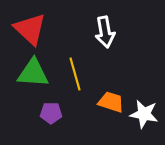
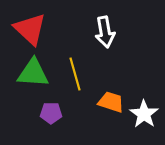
white star: rotated 24 degrees clockwise
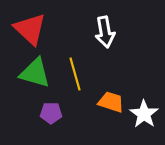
green triangle: moved 2 px right; rotated 12 degrees clockwise
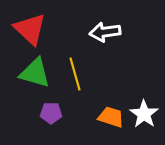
white arrow: rotated 92 degrees clockwise
orange trapezoid: moved 15 px down
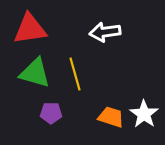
red triangle: rotated 51 degrees counterclockwise
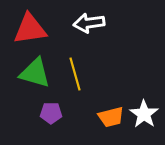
white arrow: moved 16 px left, 9 px up
orange trapezoid: rotated 148 degrees clockwise
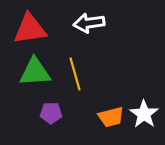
green triangle: moved 1 px up; rotated 20 degrees counterclockwise
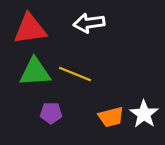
yellow line: rotated 52 degrees counterclockwise
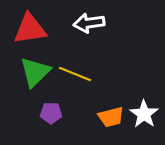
green triangle: rotated 40 degrees counterclockwise
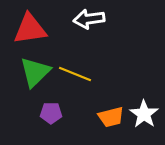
white arrow: moved 4 px up
